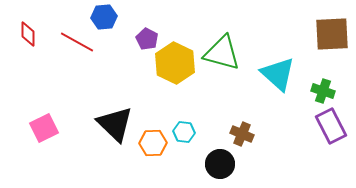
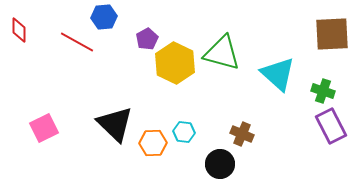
red diamond: moved 9 px left, 4 px up
purple pentagon: rotated 15 degrees clockwise
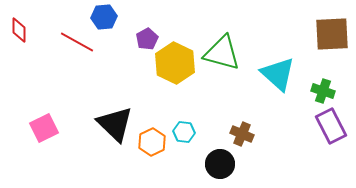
orange hexagon: moved 1 px left, 1 px up; rotated 24 degrees counterclockwise
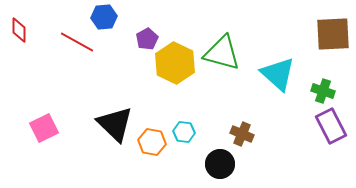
brown square: moved 1 px right
orange hexagon: rotated 24 degrees counterclockwise
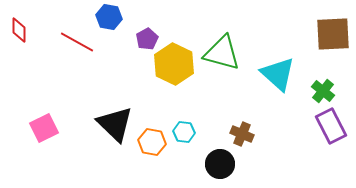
blue hexagon: moved 5 px right; rotated 15 degrees clockwise
yellow hexagon: moved 1 px left, 1 px down
green cross: rotated 20 degrees clockwise
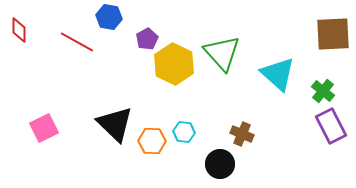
green triangle: rotated 33 degrees clockwise
orange hexagon: moved 1 px up; rotated 8 degrees counterclockwise
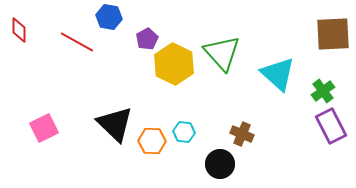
green cross: rotated 15 degrees clockwise
